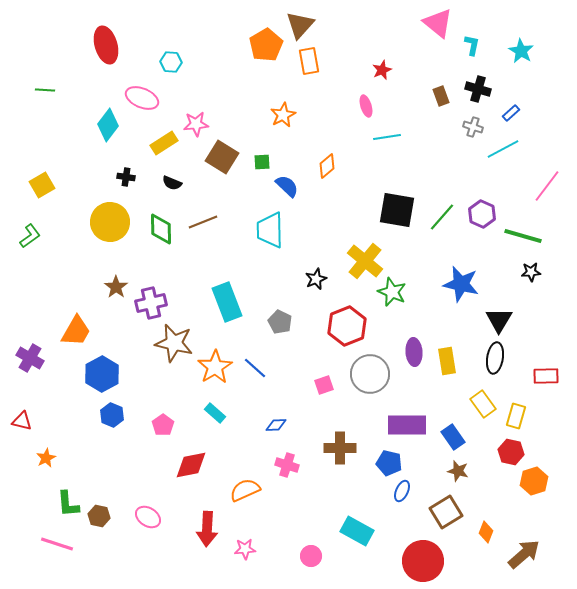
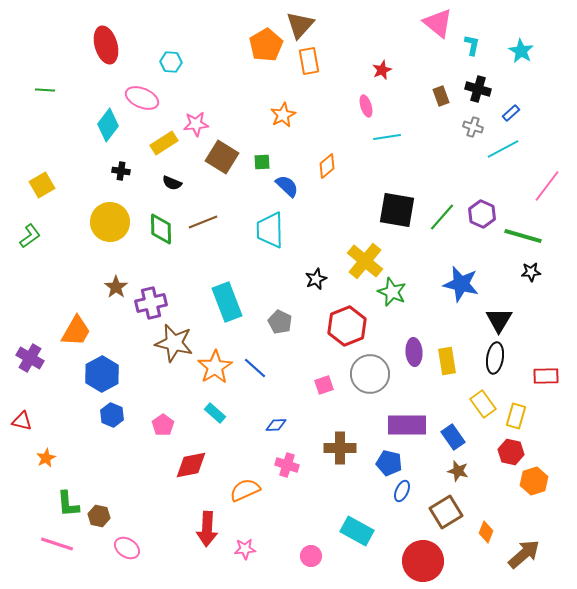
black cross at (126, 177): moved 5 px left, 6 px up
pink ellipse at (148, 517): moved 21 px left, 31 px down
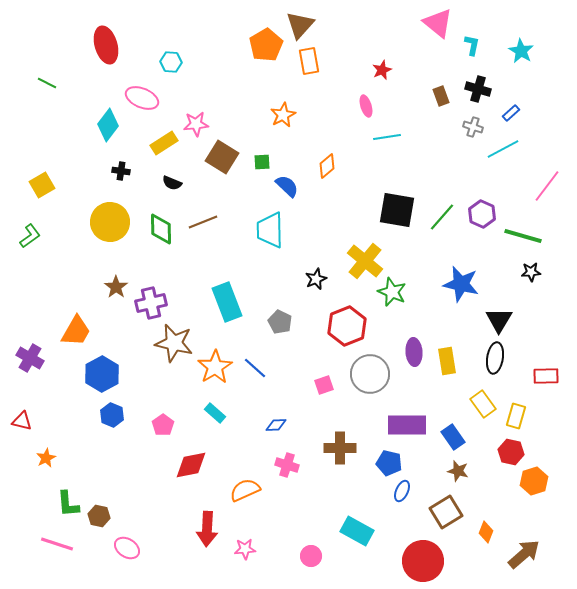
green line at (45, 90): moved 2 px right, 7 px up; rotated 24 degrees clockwise
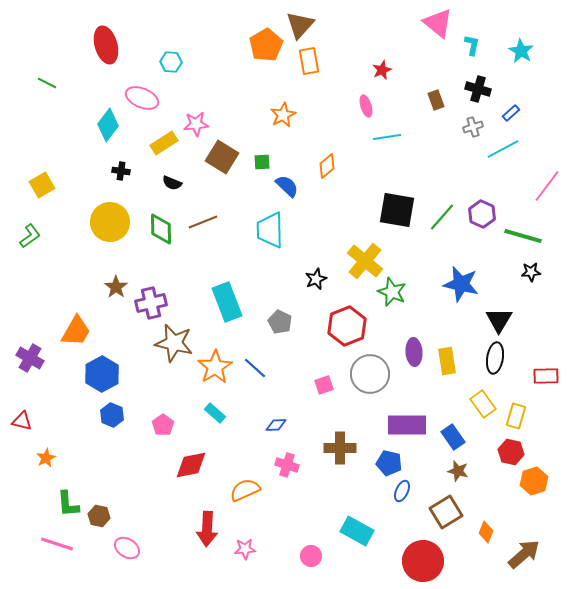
brown rectangle at (441, 96): moved 5 px left, 4 px down
gray cross at (473, 127): rotated 36 degrees counterclockwise
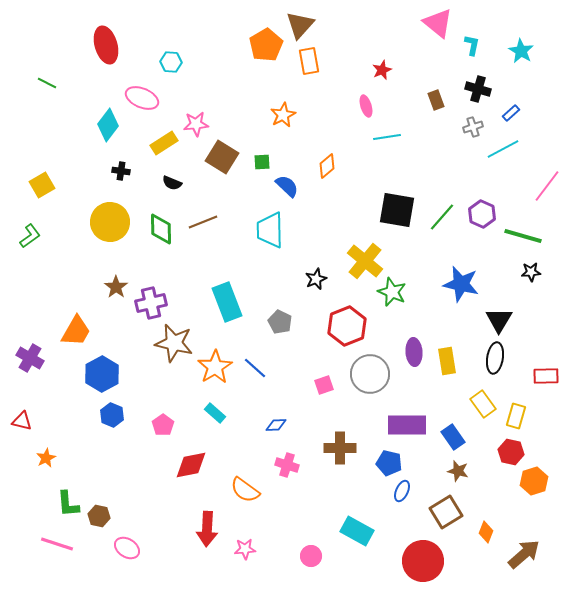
orange semicircle at (245, 490): rotated 120 degrees counterclockwise
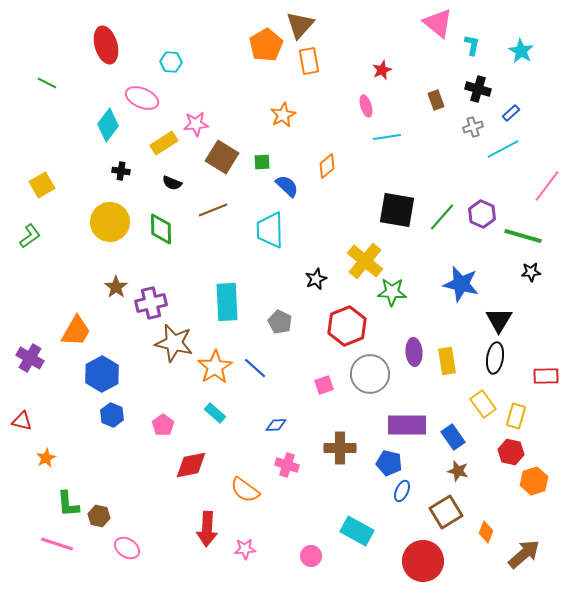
brown line at (203, 222): moved 10 px right, 12 px up
green star at (392, 292): rotated 20 degrees counterclockwise
cyan rectangle at (227, 302): rotated 18 degrees clockwise
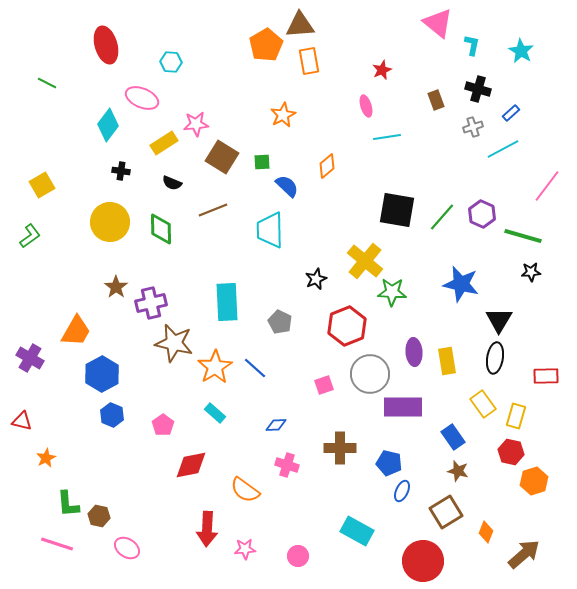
brown triangle at (300, 25): rotated 44 degrees clockwise
purple rectangle at (407, 425): moved 4 px left, 18 px up
pink circle at (311, 556): moved 13 px left
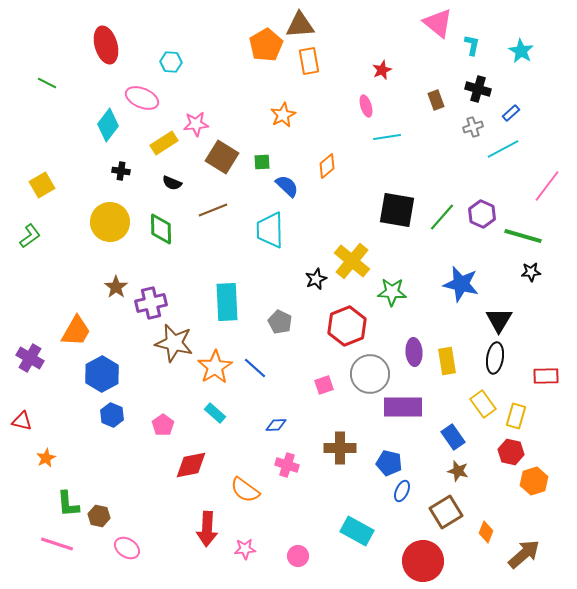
yellow cross at (365, 261): moved 13 px left
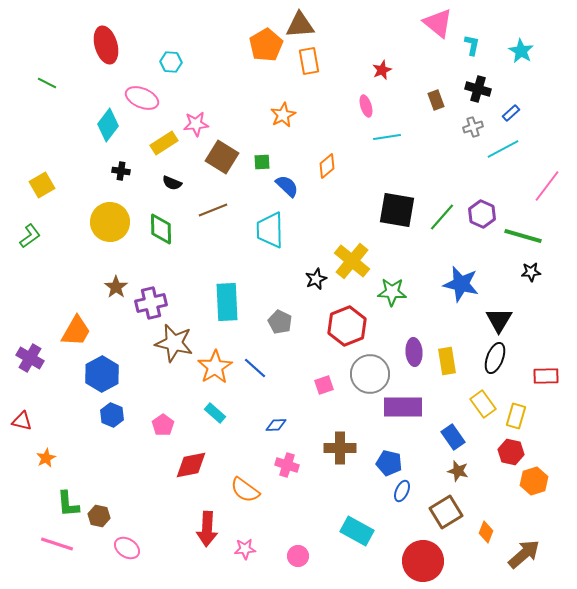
black ellipse at (495, 358): rotated 12 degrees clockwise
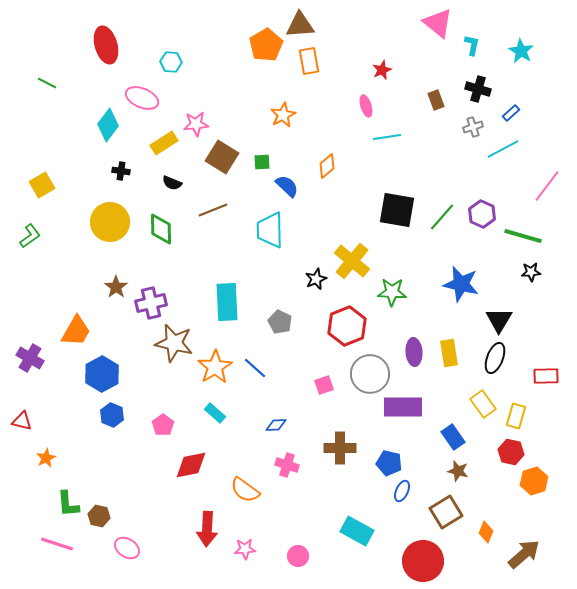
yellow rectangle at (447, 361): moved 2 px right, 8 px up
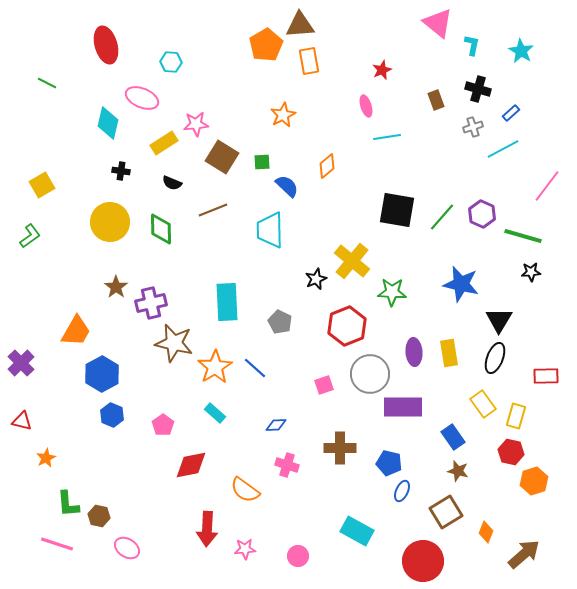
cyan diamond at (108, 125): moved 2 px up; rotated 24 degrees counterclockwise
purple cross at (30, 358): moved 9 px left, 5 px down; rotated 16 degrees clockwise
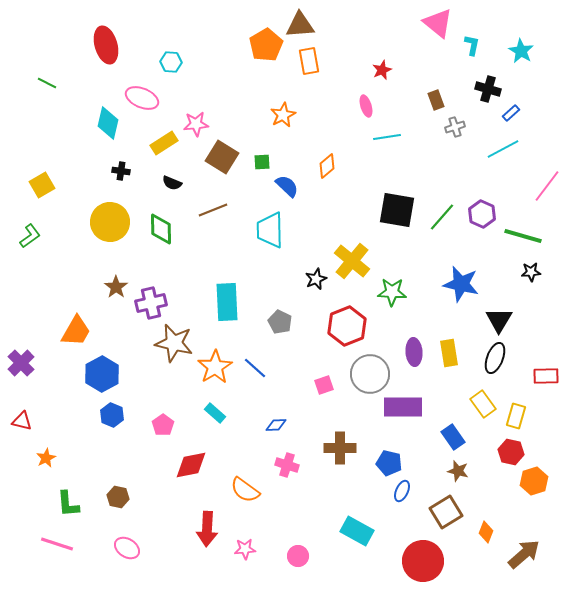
black cross at (478, 89): moved 10 px right
gray cross at (473, 127): moved 18 px left
brown hexagon at (99, 516): moved 19 px right, 19 px up
